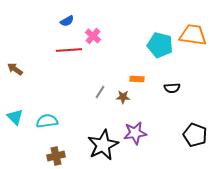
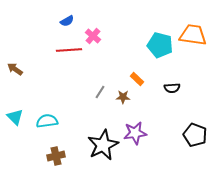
orange rectangle: rotated 40 degrees clockwise
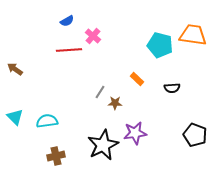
brown star: moved 8 px left, 6 px down
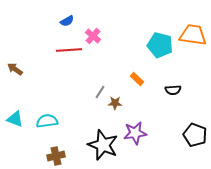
black semicircle: moved 1 px right, 2 px down
cyan triangle: moved 2 px down; rotated 24 degrees counterclockwise
black star: rotated 24 degrees counterclockwise
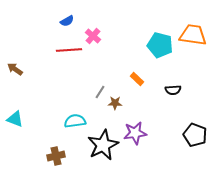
cyan semicircle: moved 28 px right
black star: rotated 24 degrees clockwise
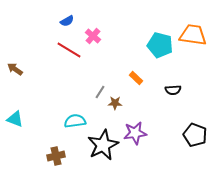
red line: rotated 35 degrees clockwise
orange rectangle: moved 1 px left, 1 px up
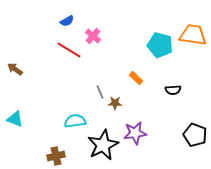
gray line: rotated 56 degrees counterclockwise
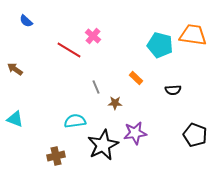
blue semicircle: moved 41 px left; rotated 72 degrees clockwise
gray line: moved 4 px left, 5 px up
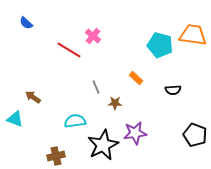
blue semicircle: moved 2 px down
brown arrow: moved 18 px right, 28 px down
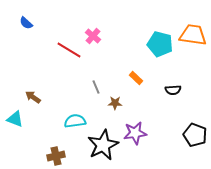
cyan pentagon: moved 1 px up
